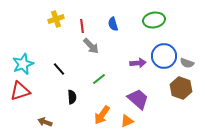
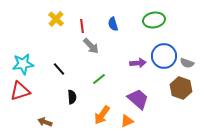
yellow cross: rotated 28 degrees counterclockwise
cyan star: rotated 15 degrees clockwise
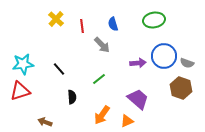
gray arrow: moved 11 px right, 1 px up
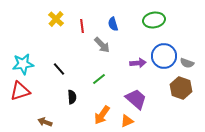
purple trapezoid: moved 2 px left
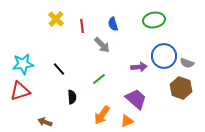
purple arrow: moved 1 px right, 4 px down
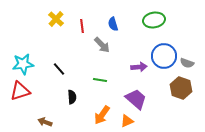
green line: moved 1 px right, 1 px down; rotated 48 degrees clockwise
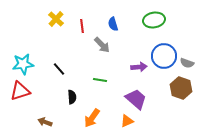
orange arrow: moved 10 px left, 3 px down
